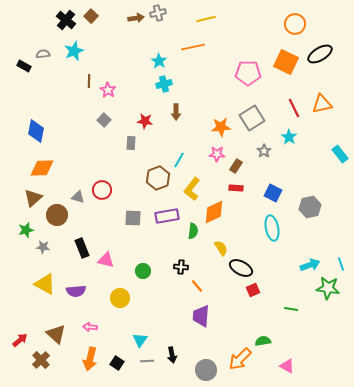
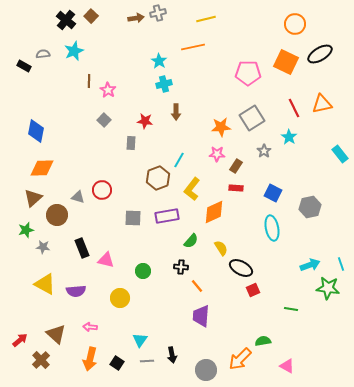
green semicircle at (193, 231): moved 2 px left, 10 px down; rotated 35 degrees clockwise
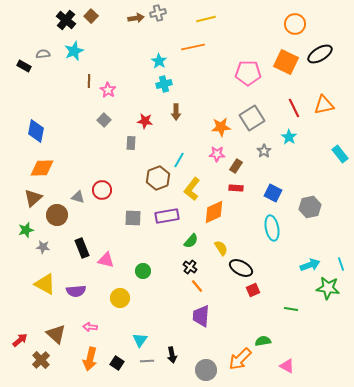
orange triangle at (322, 104): moved 2 px right, 1 px down
black cross at (181, 267): moved 9 px right; rotated 32 degrees clockwise
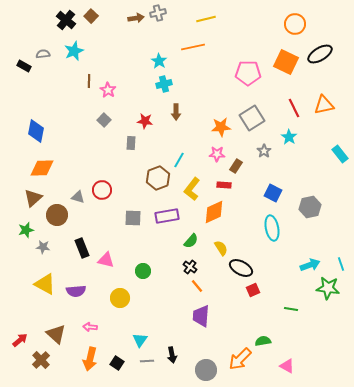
red rectangle at (236, 188): moved 12 px left, 3 px up
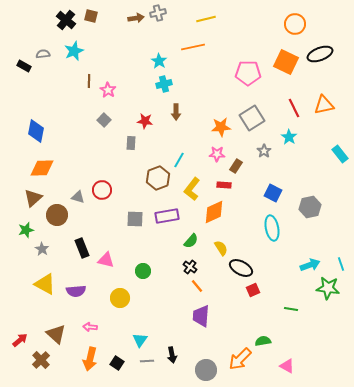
brown square at (91, 16): rotated 32 degrees counterclockwise
black ellipse at (320, 54): rotated 10 degrees clockwise
gray square at (133, 218): moved 2 px right, 1 px down
gray star at (43, 247): moved 1 px left, 2 px down; rotated 24 degrees clockwise
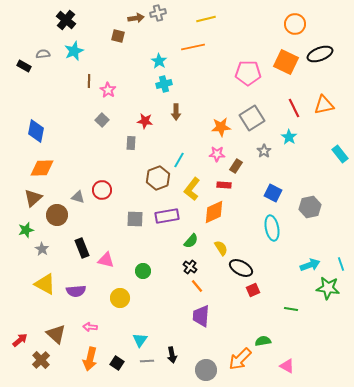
brown square at (91, 16): moved 27 px right, 20 px down
gray square at (104, 120): moved 2 px left
